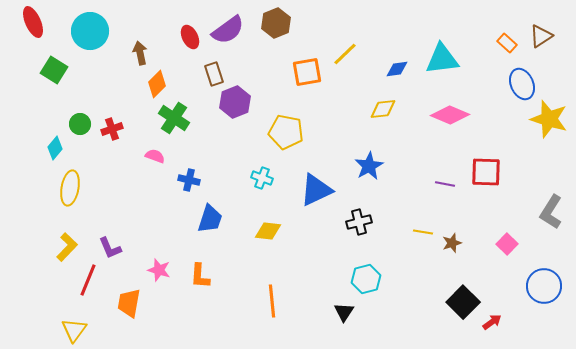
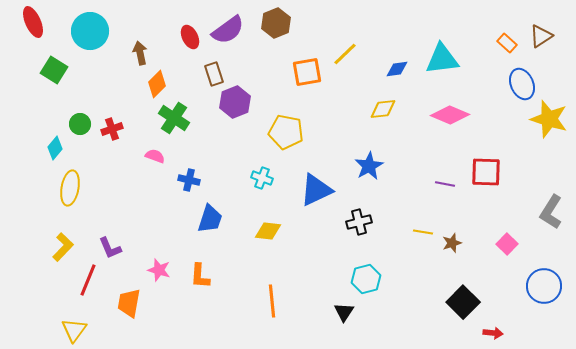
yellow L-shape at (67, 247): moved 4 px left
red arrow at (492, 322): moved 1 px right, 11 px down; rotated 42 degrees clockwise
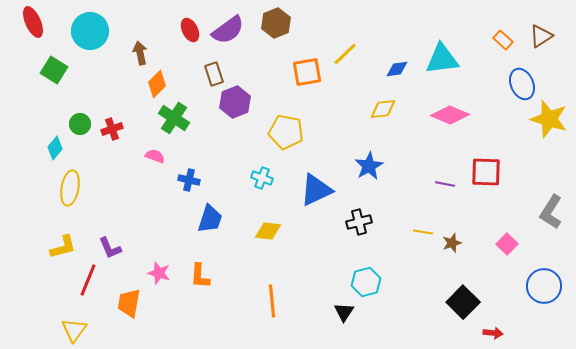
red ellipse at (190, 37): moved 7 px up
orange rectangle at (507, 43): moved 4 px left, 3 px up
yellow L-shape at (63, 247): rotated 32 degrees clockwise
pink star at (159, 270): moved 3 px down
cyan hexagon at (366, 279): moved 3 px down
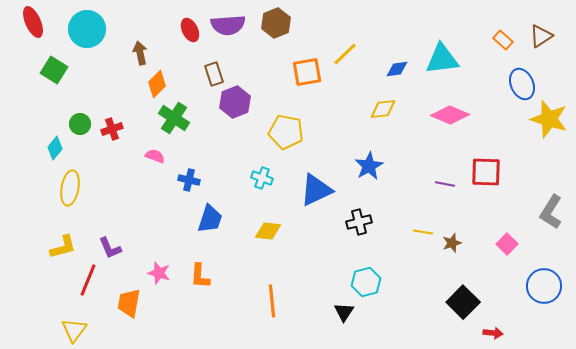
purple semicircle at (228, 30): moved 5 px up; rotated 32 degrees clockwise
cyan circle at (90, 31): moved 3 px left, 2 px up
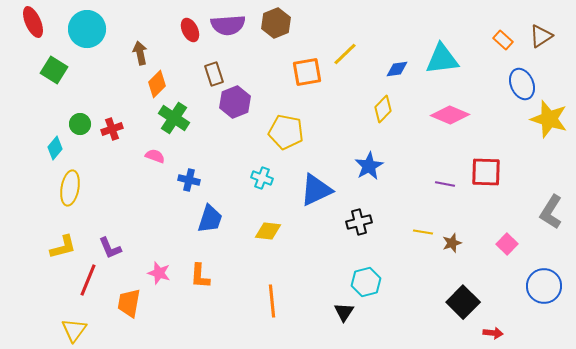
yellow diamond at (383, 109): rotated 40 degrees counterclockwise
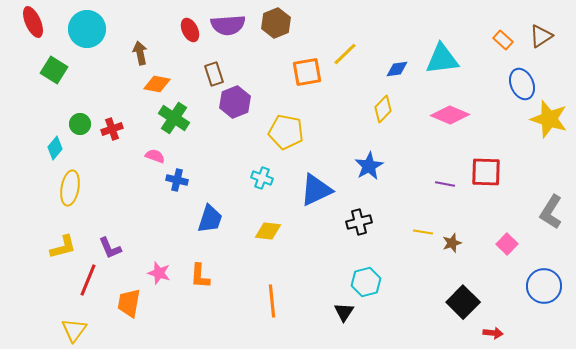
orange diamond at (157, 84): rotated 56 degrees clockwise
blue cross at (189, 180): moved 12 px left
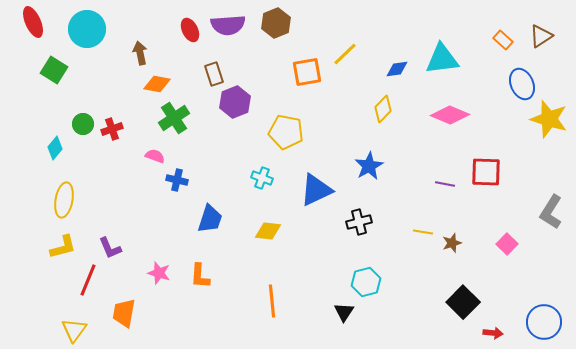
green cross at (174, 118): rotated 24 degrees clockwise
green circle at (80, 124): moved 3 px right
yellow ellipse at (70, 188): moved 6 px left, 12 px down
blue circle at (544, 286): moved 36 px down
orange trapezoid at (129, 303): moved 5 px left, 10 px down
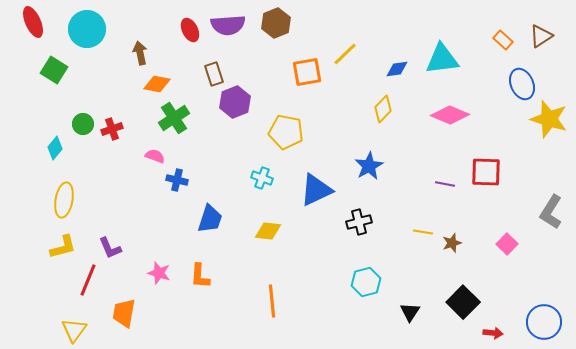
black triangle at (344, 312): moved 66 px right
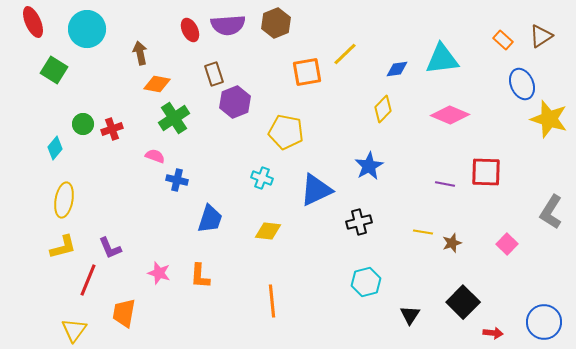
black triangle at (410, 312): moved 3 px down
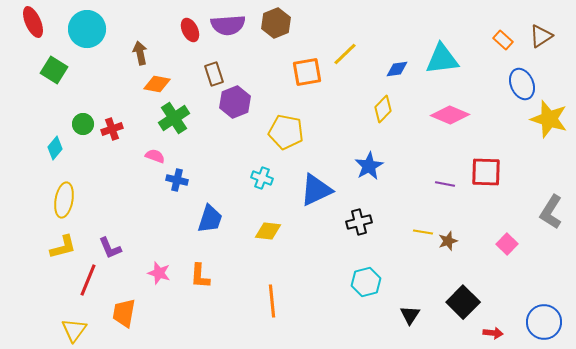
brown star at (452, 243): moved 4 px left, 2 px up
